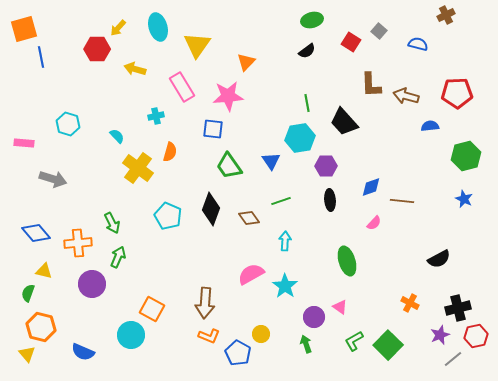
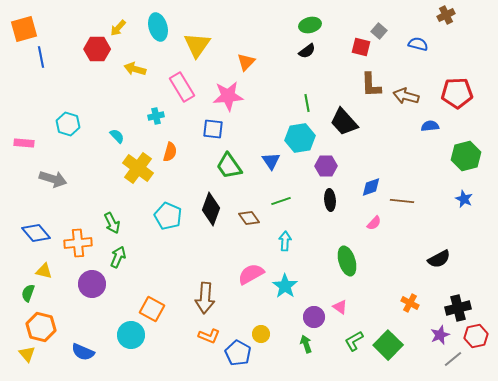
green ellipse at (312, 20): moved 2 px left, 5 px down
red square at (351, 42): moved 10 px right, 5 px down; rotated 18 degrees counterclockwise
brown arrow at (205, 303): moved 5 px up
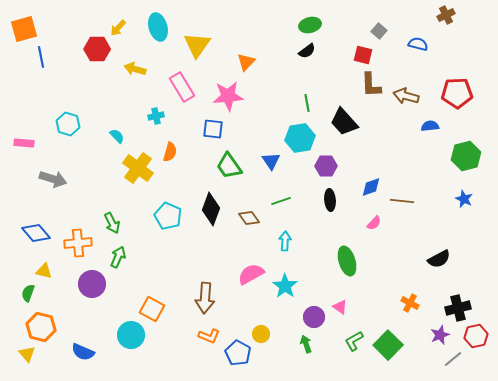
red square at (361, 47): moved 2 px right, 8 px down
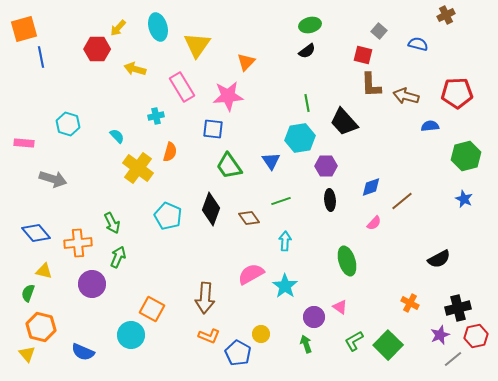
brown line at (402, 201): rotated 45 degrees counterclockwise
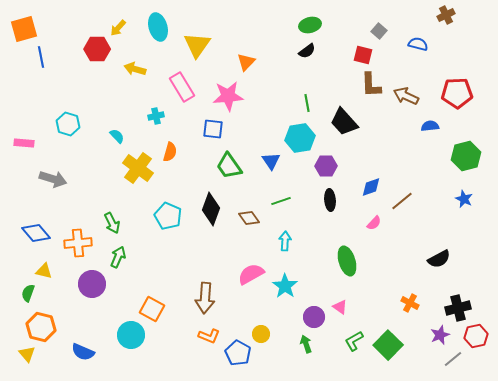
brown arrow at (406, 96): rotated 10 degrees clockwise
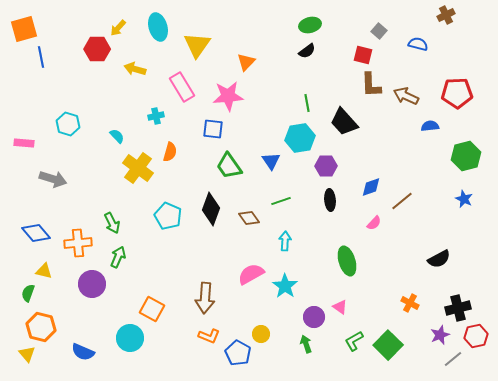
cyan circle at (131, 335): moved 1 px left, 3 px down
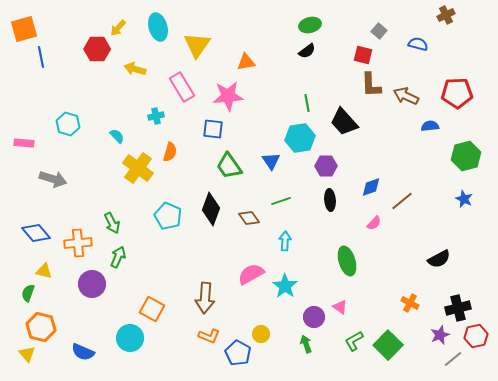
orange triangle at (246, 62): rotated 36 degrees clockwise
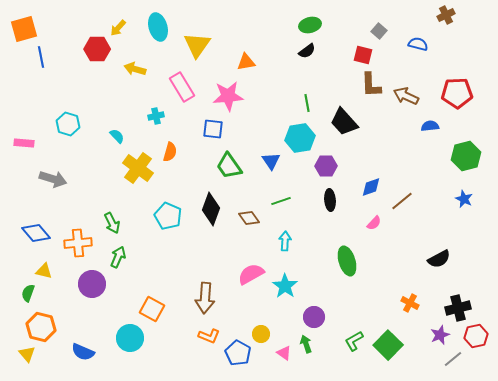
pink triangle at (340, 307): moved 56 px left, 46 px down
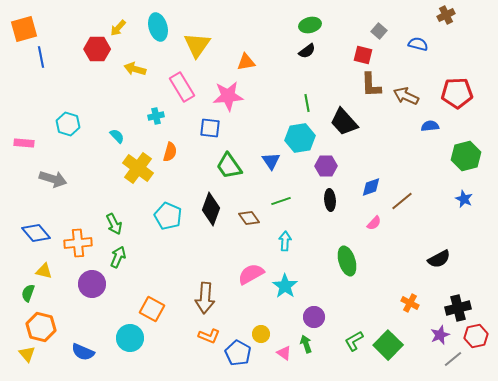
blue square at (213, 129): moved 3 px left, 1 px up
green arrow at (112, 223): moved 2 px right, 1 px down
